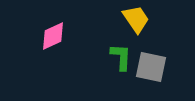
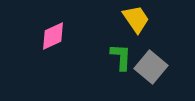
gray square: rotated 28 degrees clockwise
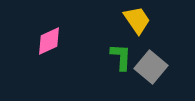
yellow trapezoid: moved 1 px right, 1 px down
pink diamond: moved 4 px left, 5 px down
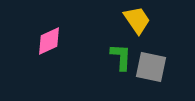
gray square: rotated 28 degrees counterclockwise
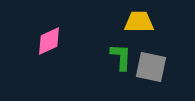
yellow trapezoid: moved 2 px right, 2 px down; rotated 56 degrees counterclockwise
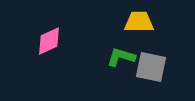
green L-shape: rotated 76 degrees counterclockwise
